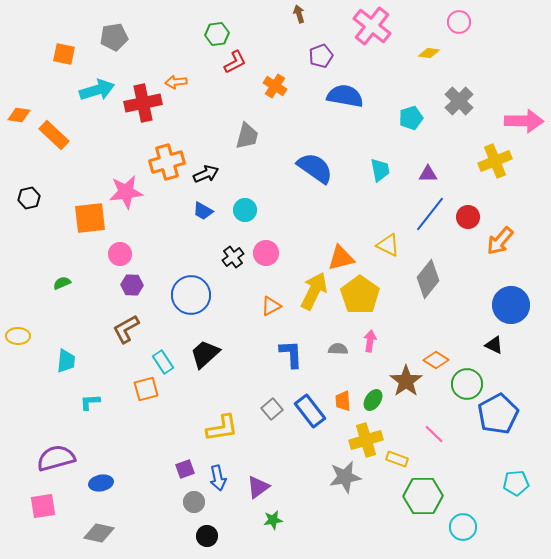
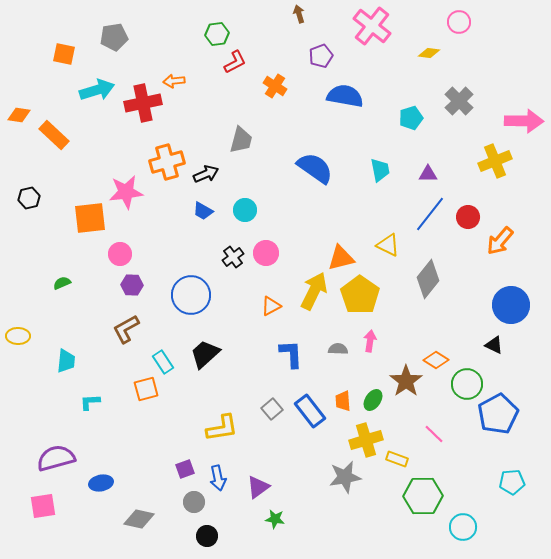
orange arrow at (176, 82): moved 2 px left, 1 px up
gray trapezoid at (247, 136): moved 6 px left, 4 px down
cyan pentagon at (516, 483): moved 4 px left, 1 px up
green star at (273, 520): moved 2 px right, 1 px up; rotated 18 degrees clockwise
gray diamond at (99, 533): moved 40 px right, 14 px up
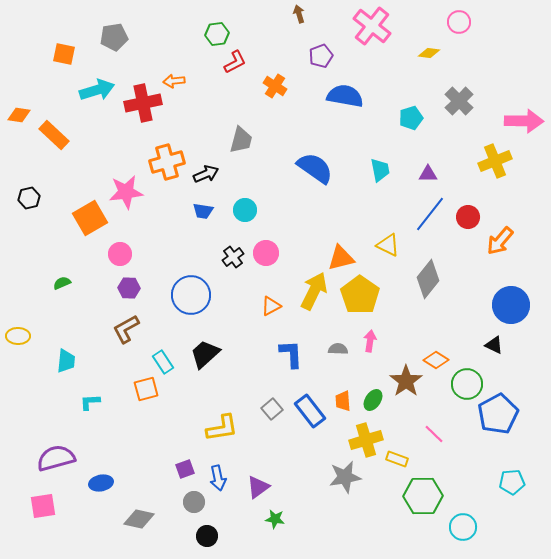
blue trapezoid at (203, 211): rotated 20 degrees counterclockwise
orange square at (90, 218): rotated 24 degrees counterclockwise
purple hexagon at (132, 285): moved 3 px left, 3 px down
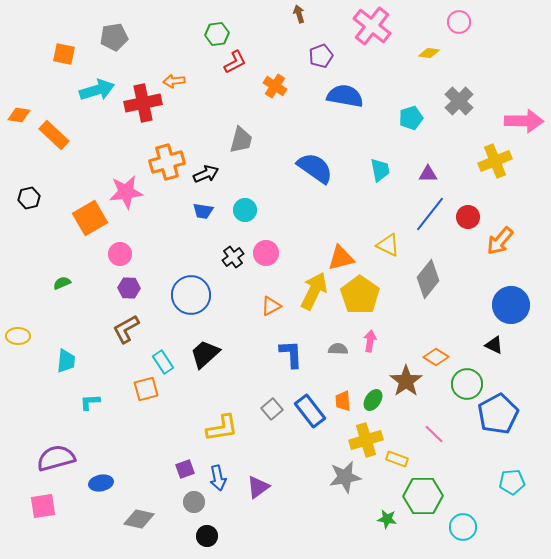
orange diamond at (436, 360): moved 3 px up
green star at (275, 519): moved 112 px right
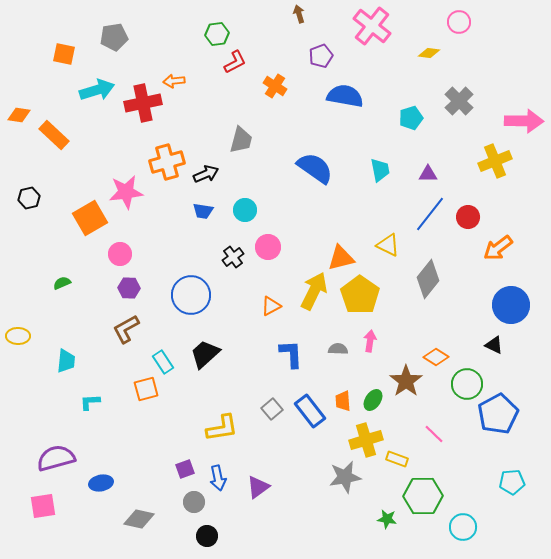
orange arrow at (500, 241): moved 2 px left, 7 px down; rotated 12 degrees clockwise
pink circle at (266, 253): moved 2 px right, 6 px up
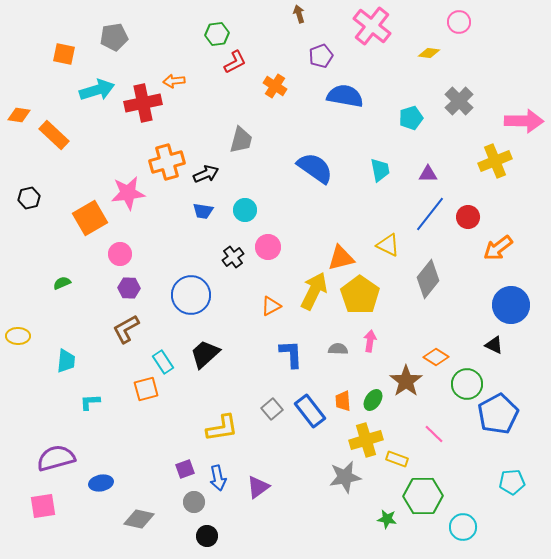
pink star at (126, 192): moved 2 px right, 1 px down
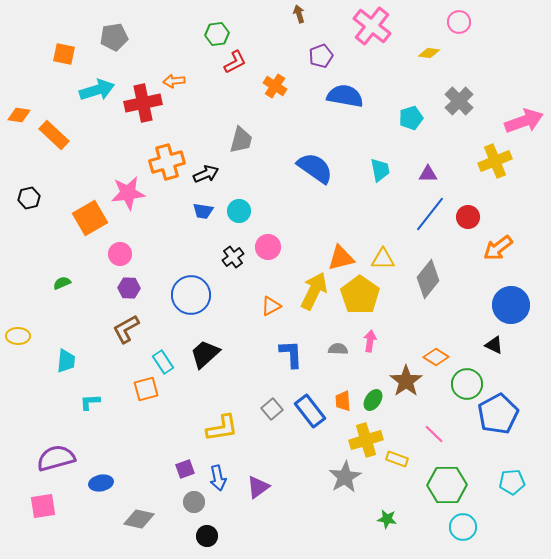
pink arrow at (524, 121): rotated 21 degrees counterclockwise
cyan circle at (245, 210): moved 6 px left, 1 px down
yellow triangle at (388, 245): moved 5 px left, 14 px down; rotated 25 degrees counterclockwise
gray star at (345, 477): rotated 20 degrees counterclockwise
green hexagon at (423, 496): moved 24 px right, 11 px up
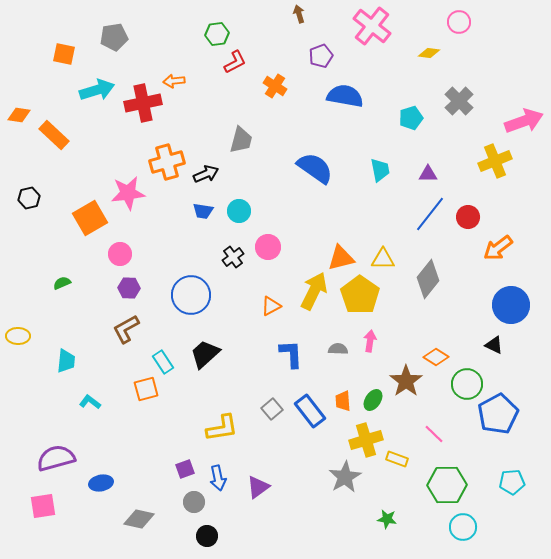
cyan L-shape at (90, 402): rotated 40 degrees clockwise
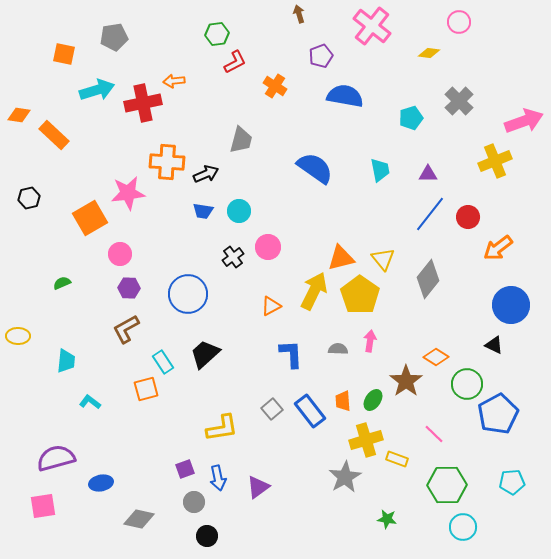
orange cross at (167, 162): rotated 20 degrees clockwise
yellow triangle at (383, 259): rotated 50 degrees clockwise
blue circle at (191, 295): moved 3 px left, 1 px up
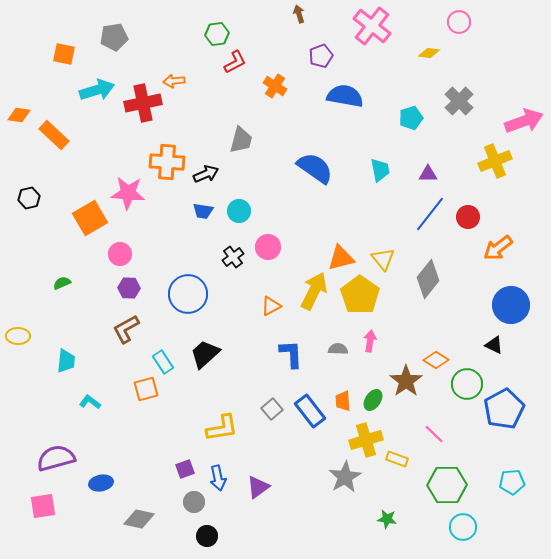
pink star at (128, 193): rotated 12 degrees clockwise
orange diamond at (436, 357): moved 3 px down
blue pentagon at (498, 414): moved 6 px right, 5 px up
